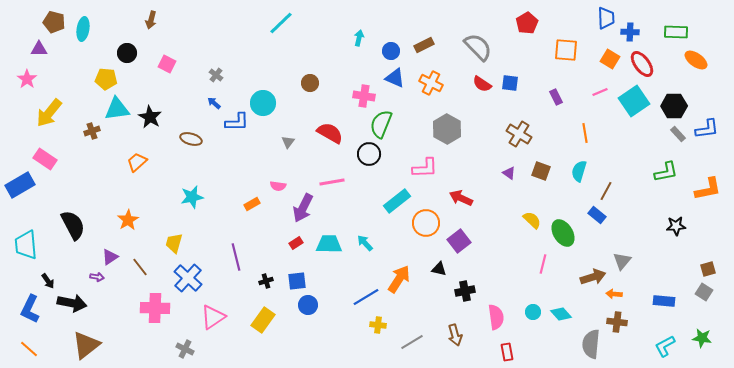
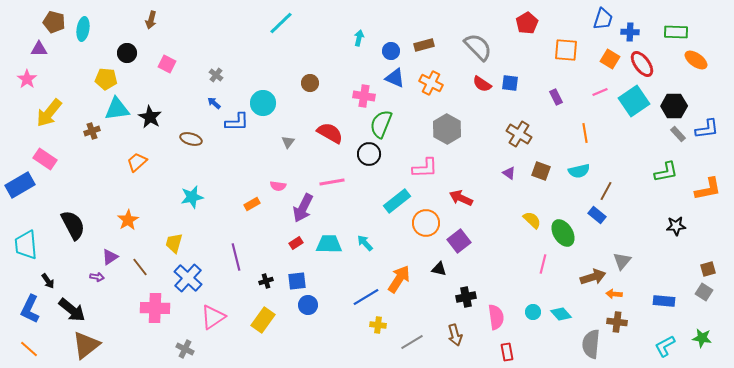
blue trapezoid at (606, 18): moved 3 px left, 1 px down; rotated 20 degrees clockwise
brown rectangle at (424, 45): rotated 12 degrees clockwise
cyan semicircle at (579, 171): rotated 120 degrees counterclockwise
black cross at (465, 291): moved 1 px right, 6 px down
black arrow at (72, 303): moved 7 px down; rotated 28 degrees clockwise
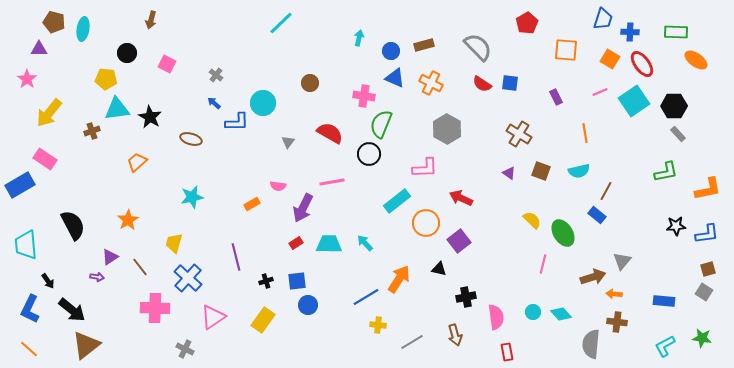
blue L-shape at (707, 129): moved 105 px down
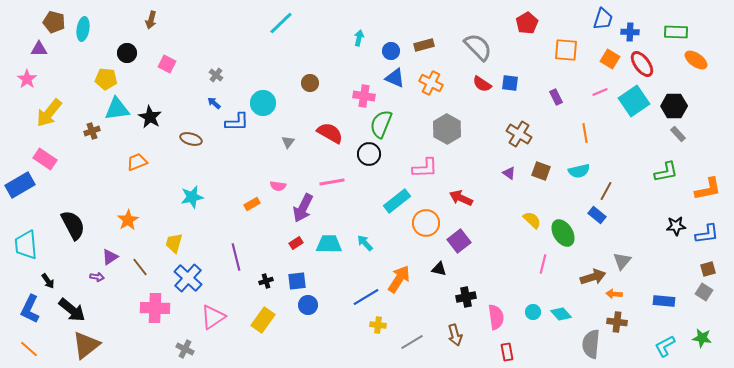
orange trapezoid at (137, 162): rotated 20 degrees clockwise
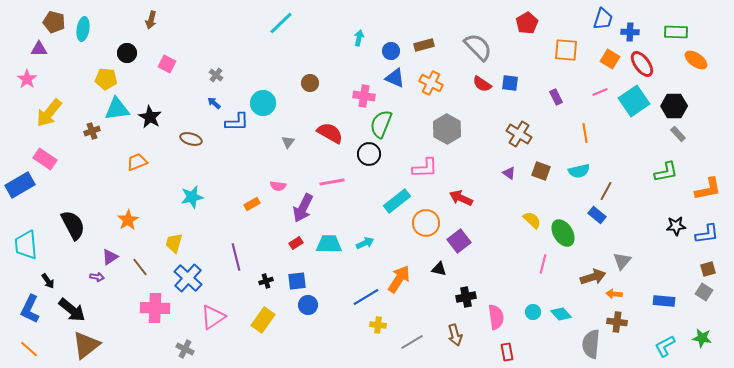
cyan arrow at (365, 243): rotated 108 degrees clockwise
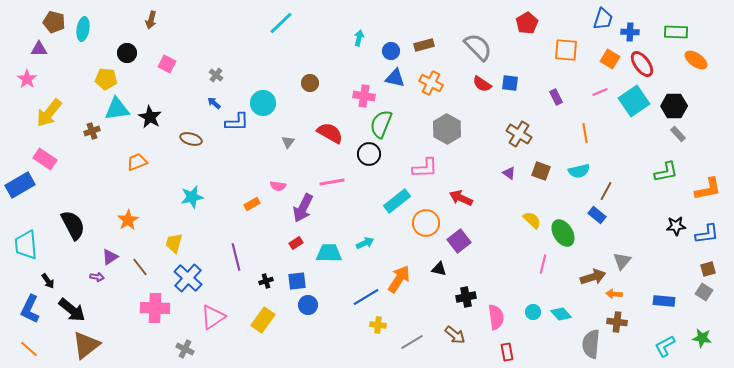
blue triangle at (395, 78): rotated 10 degrees counterclockwise
cyan trapezoid at (329, 244): moved 9 px down
brown arrow at (455, 335): rotated 35 degrees counterclockwise
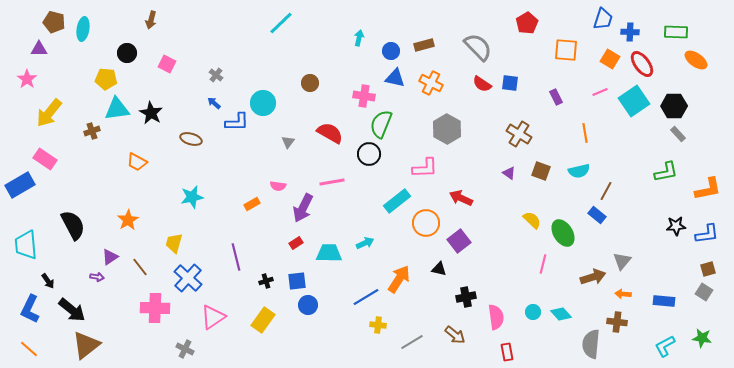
black star at (150, 117): moved 1 px right, 4 px up
orange trapezoid at (137, 162): rotated 130 degrees counterclockwise
orange arrow at (614, 294): moved 9 px right
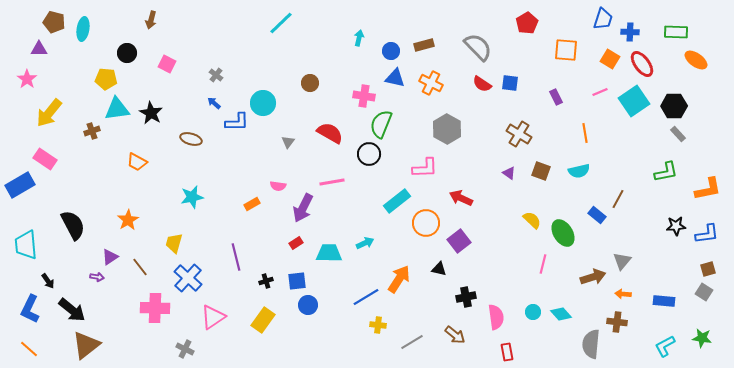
brown line at (606, 191): moved 12 px right, 8 px down
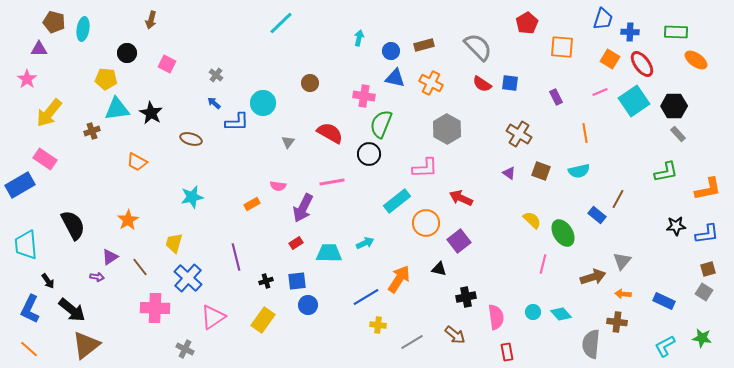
orange square at (566, 50): moved 4 px left, 3 px up
blue rectangle at (664, 301): rotated 20 degrees clockwise
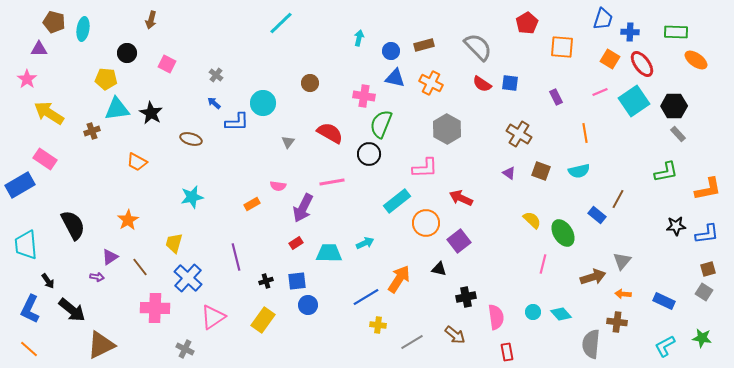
yellow arrow at (49, 113): rotated 84 degrees clockwise
brown triangle at (86, 345): moved 15 px right; rotated 12 degrees clockwise
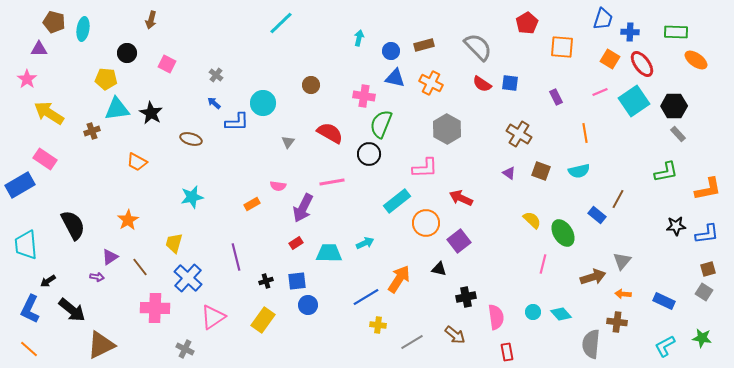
brown circle at (310, 83): moved 1 px right, 2 px down
black arrow at (48, 281): rotated 91 degrees clockwise
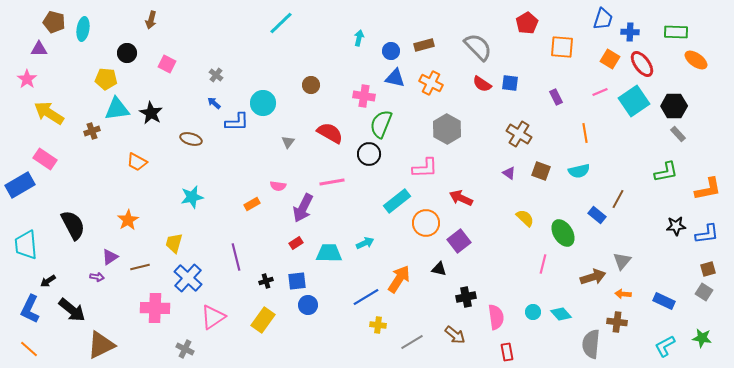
yellow semicircle at (532, 220): moved 7 px left, 2 px up
brown line at (140, 267): rotated 66 degrees counterclockwise
